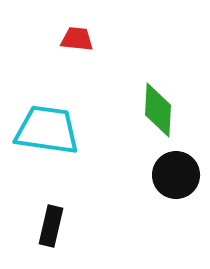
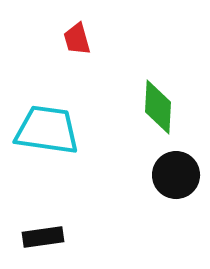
red trapezoid: rotated 112 degrees counterclockwise
green diamond: moved 3 px up
black rectangle: moved 8 px left, 11 px down; rotated 69 degrees clockwise
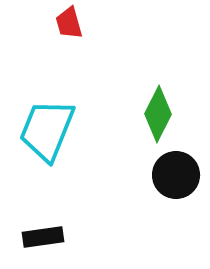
red trapezoid: moved 8 px left, 16 px up
green diamond: moved 7 px down; rotated 24 degrees clockwise
cyan trapezoid: rotated 76 degrees counterclockwise
